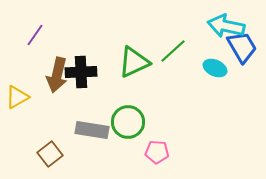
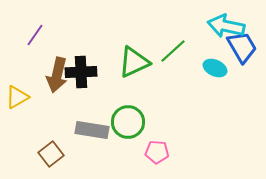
brown square: moved 1 px right
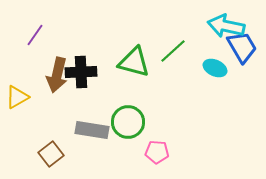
green triangle: rotated 40 degrees clockwise
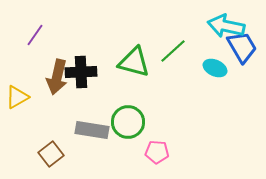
brown arrow: moved 2 px down
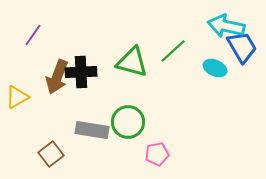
purple line: moved 2 px left
green triangle: moved 2 px left
brown arrow: rotated 8 degrees clockwise
pink pentagon: moved 2 px down; rotated 15 degrees counterclockwise
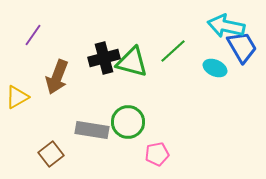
black cross: moved 23 px right, 14 px up; rotated 12 degrees counterclockwise
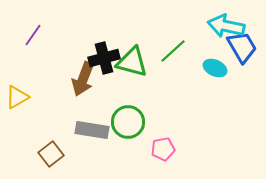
brown arrow: moved 26 px right, 2 px down
pink pentagon: moved 6 px right, 5 px up
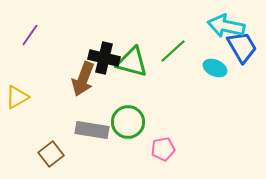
purple line: moved 3 px left
black cross: rotated 28 degrees clockwise
